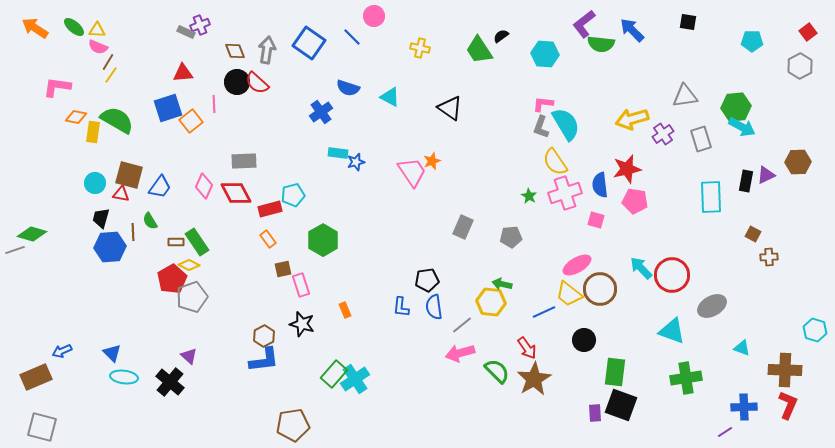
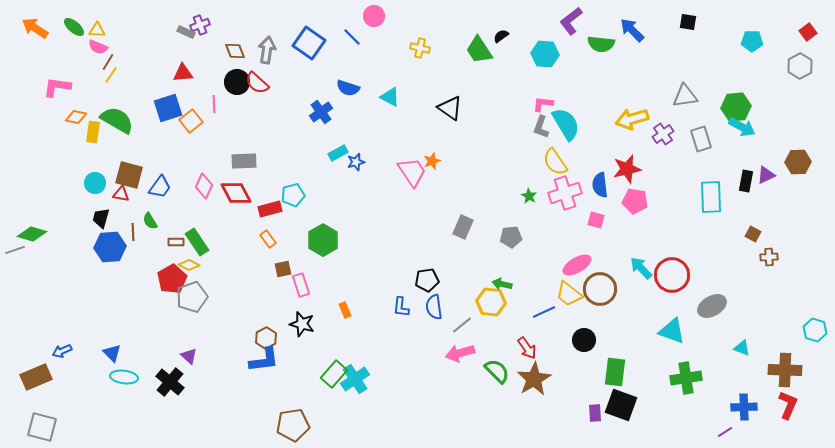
purple L-shape at (584, 24): moved 13 px left, 3 px up
cyan rectangle at (338, 153): rotated 36 degrees counterclockwise
brown hexagon at (264, 336): moved 2 px right, 2 px down
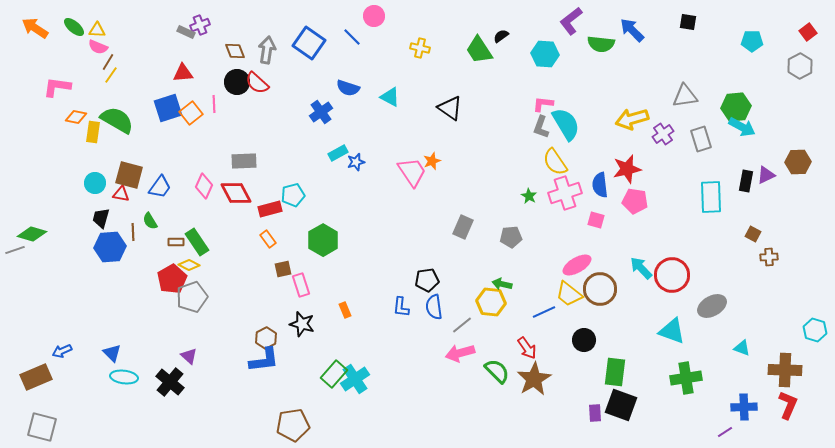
orange square at (191, 121): moved 8 px up
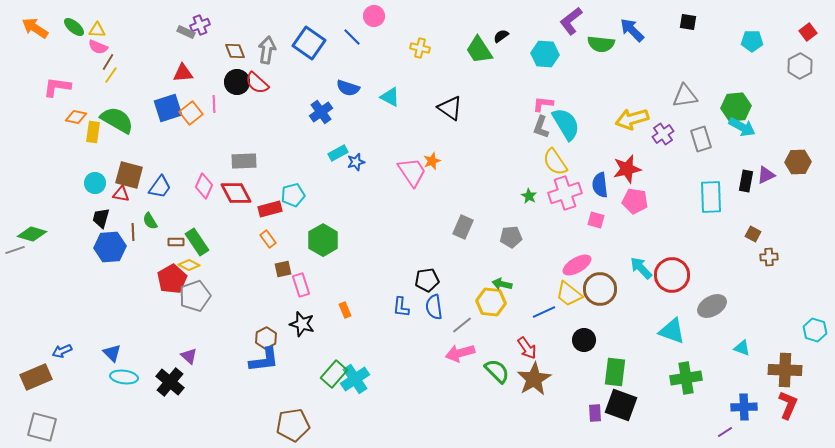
gray pentagon at (192, 297): moved 3 px right, 1 px up
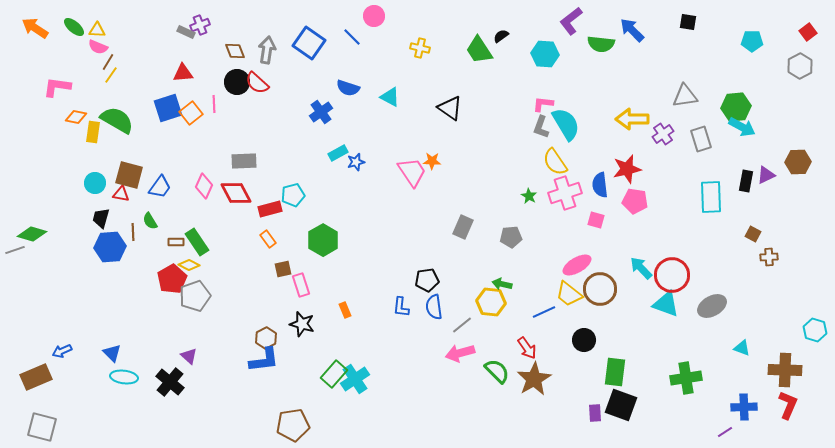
yellow arrow at (632, 119): rotated 16 degrees clockwise
orange star at (432, 161): rotated 24 degrees clockwise
cyan triangle at (672, 331): moved 6 px left, 27 px up
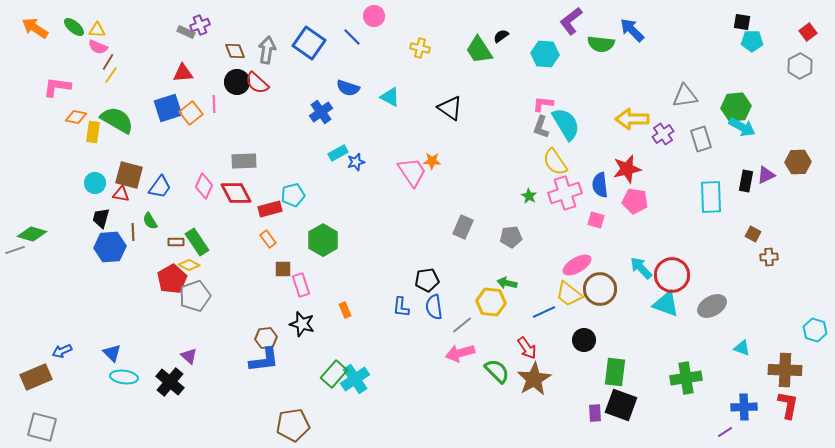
black square at (688, 22): moved 54 px right
brown square at (283, 269): rotated 12 degrees clockwise
green arrow at (502, 284): moved 5 px right, 1 px up
brown hexagon at (266, 338): rotated 20 degrees clockwise
red L-shape at (788, 405): rotated 12 degrees counterclockwise
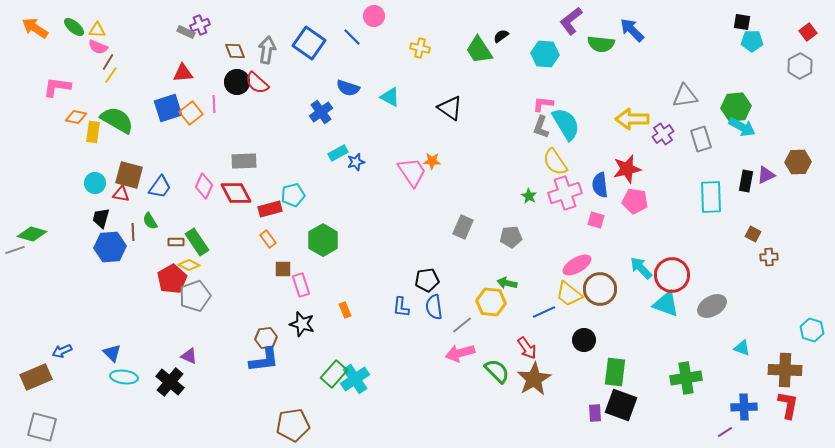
cyan hexagon at (815, 330): moved 3 px left
purple triangle at (189, 356): rotated 18 degrees counterclockwise
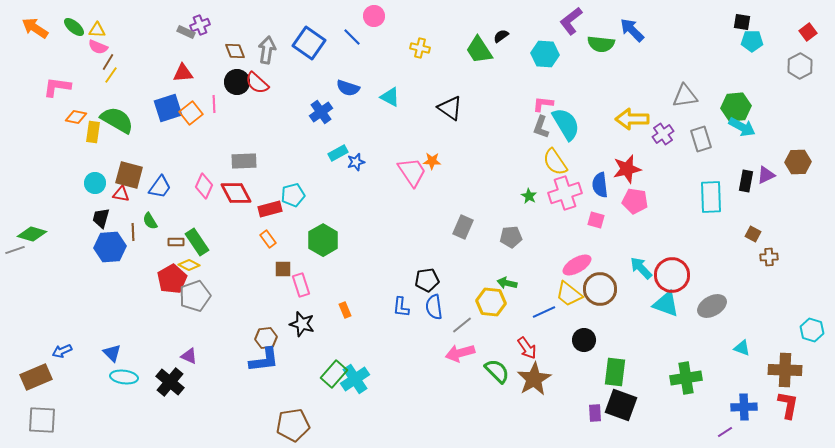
gray square at (42, 427): moved 7 px up; rotated 12 degrees counterclockwise
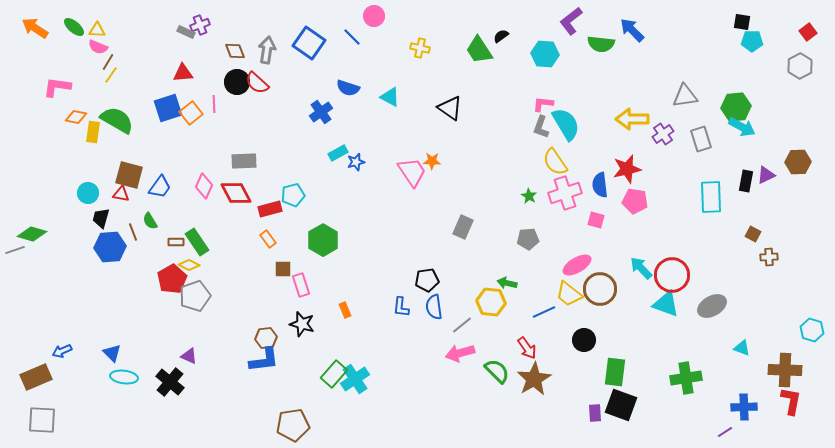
cyan circle at (95, 183): moved 7 px left, 10 px down
brown line at (133, 232): rotated 18 degrees counterclockwise
gray pentagon at (511, 237): moved 17 px right, 2 px down
red L-shape at (788, 405): moved 3 px right, 4 px up
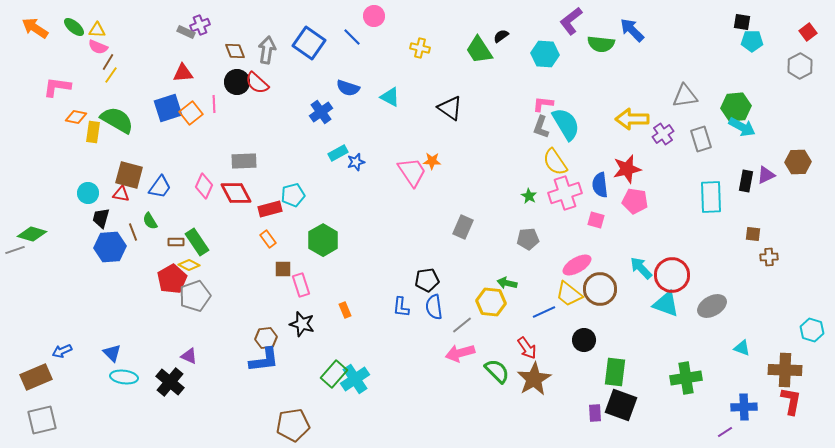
brown square at (753, 234): rotated 21 degrees counterclockwise
gray square at (42, 420): rotated 16 degrees counterclockwise
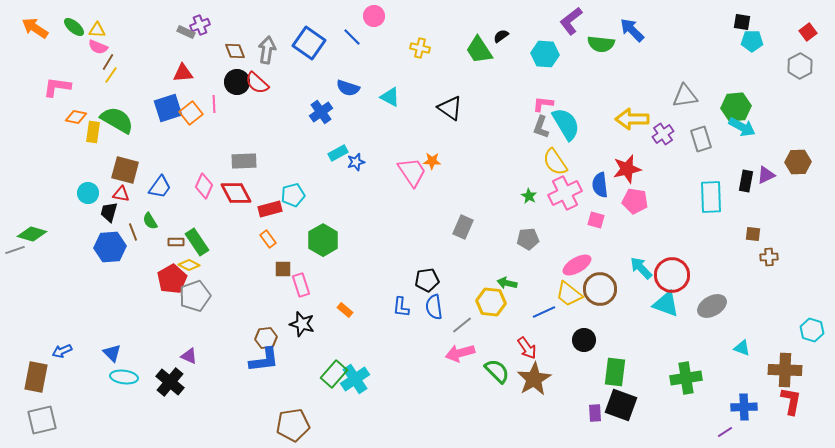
brown square at (129, 175): moved 4 px left, 5 px up
pink cross at (565, 193): rotated 8 degrees counterclockwise
black trapezoid at (101, 218): moved 8 px right, 6 px up
orange rectangle at (345, 310): rotated 28 degrees counterclockwise
brown rectangle at (36, 377): rotated 56 degrees counterclockwise
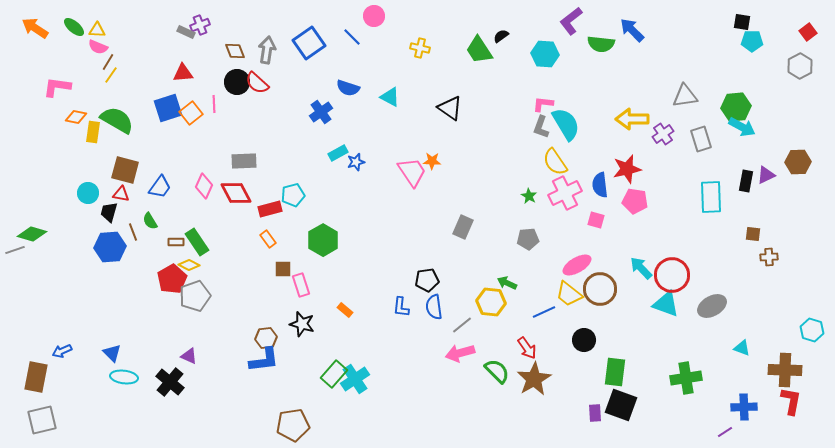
blue square at (309, 43): rotated 20 degrees clockwise
green arrow at (507, 283): rotated 12 degrees clockwise
